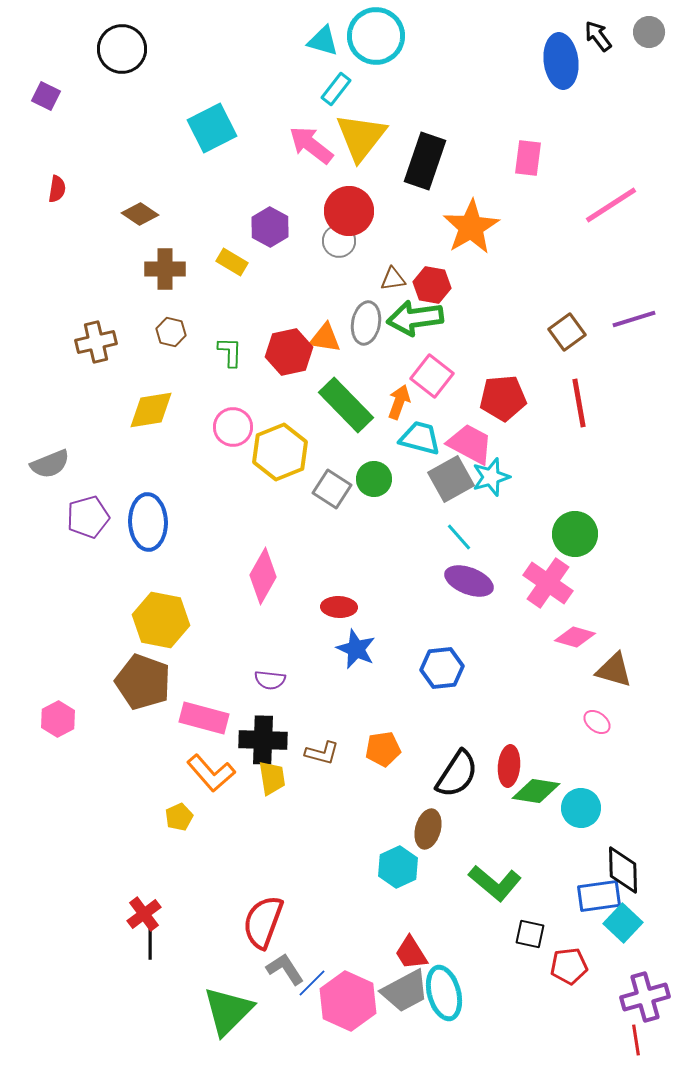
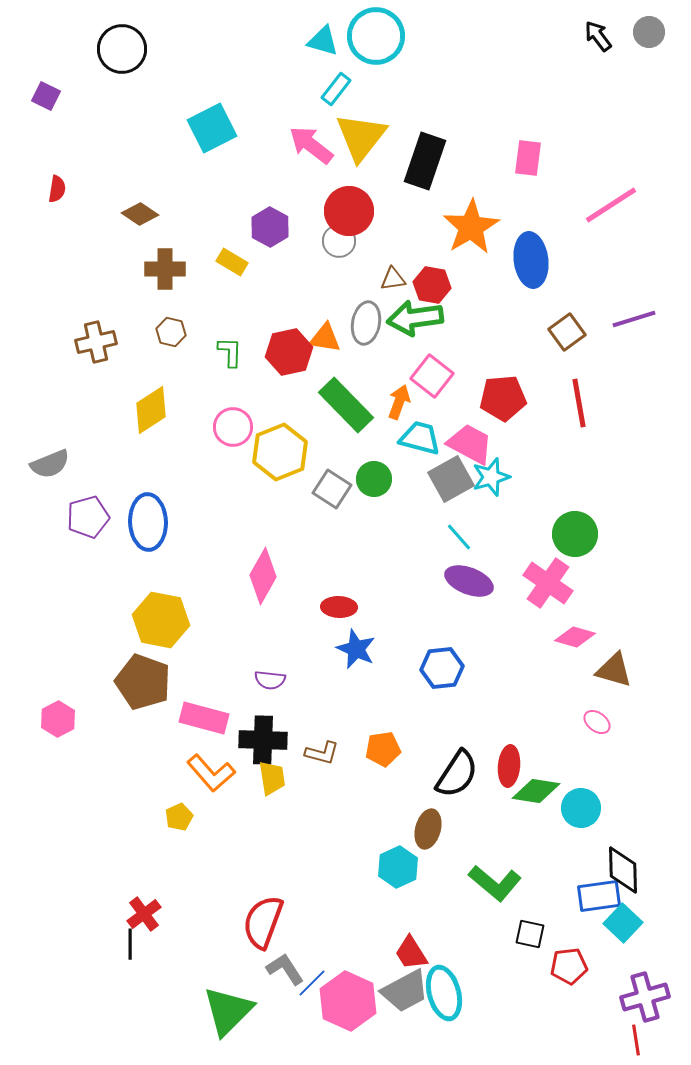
blue ellipse at (561, 61): moved 30 px left, 199 px down
yellow diamond at (151, 410): rotated 24 degrees counterclockwise
black line at (150, 944): moved 20 px left
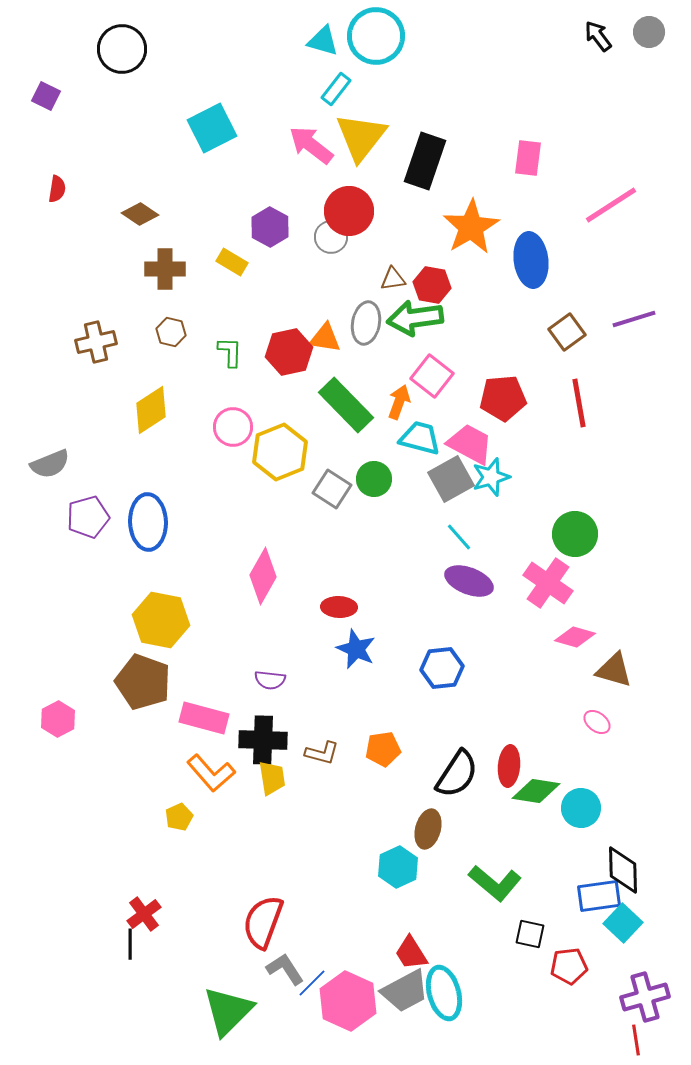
gray circle at (339, 241): moved 8 px left, 4 px up
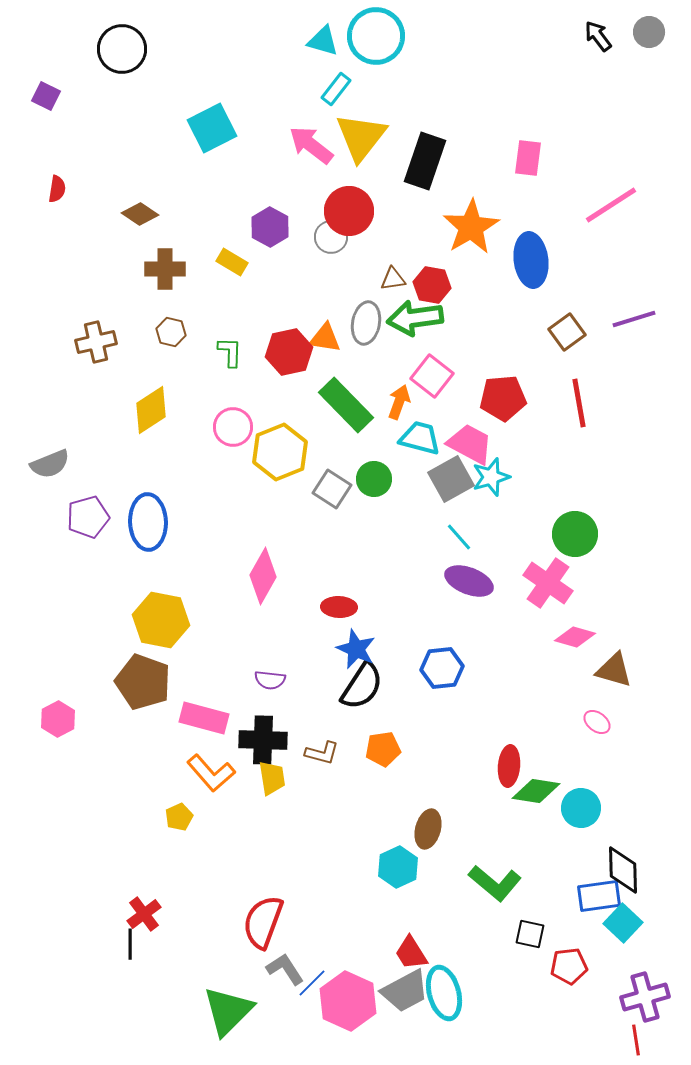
black semicircle at (457, 774): moved 95 px left, 88 px up
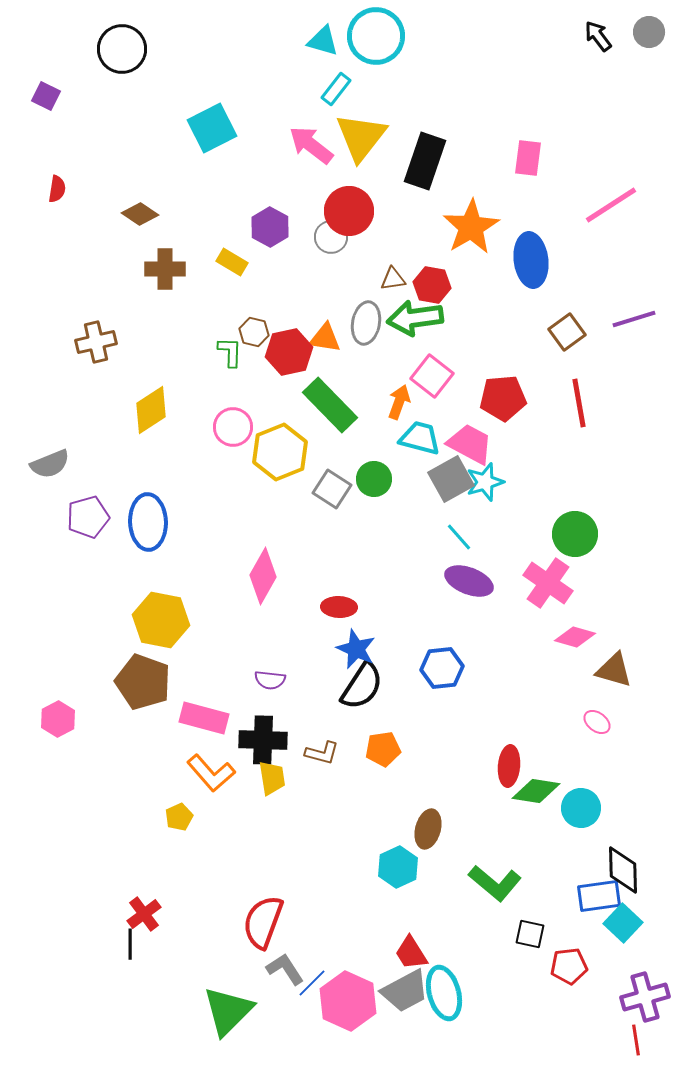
brown hexagon at (171, 332): moved 83 px right
green rectangle at (346, 405): moved 16 px left
cyan star at (491, 477): moved 6 px left, 5 px down
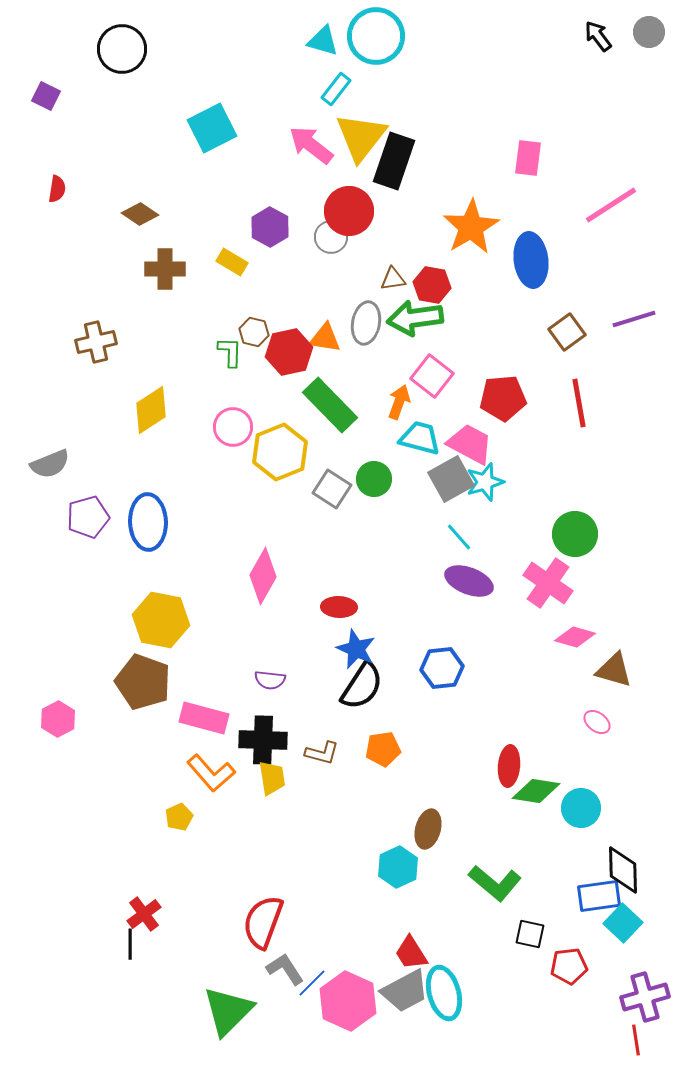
black rectangle at (425, 161): moved 31 px left
